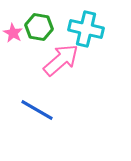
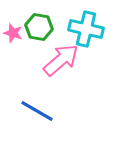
pink star: rotated 12 degrees counterclockwise
blue line: moved 1 px down
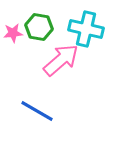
pink star: rotated 24 degrees counterclockwise
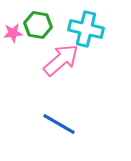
green hexagon: moved 1 px left, 2 px up
blue line: moved 22 px right, 13 px down
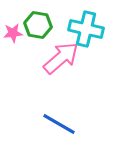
pink arrow: moved 2 px up
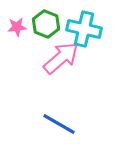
green hexagon: moved 8 px right, 1 px up; rotated 12 degrees clockwise
cyan cross: moved 2 px left
pink star: moved 4 px right, 6 px up
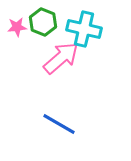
green hexagon: moved 3 px left, 2 px up
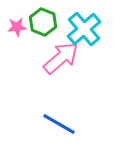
cyan cross: rotated 36 degrees clockwise
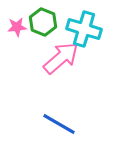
cyan cross: rotated 32 degrees counterclockwise
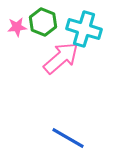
blue line: moved 9 px right, 14 px down
